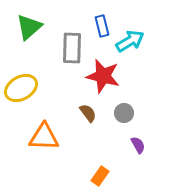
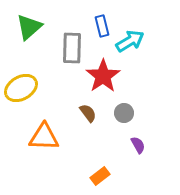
red star: rotated 24 degrees clockwise
orange rectangle: rotated 18 degrees clockwise
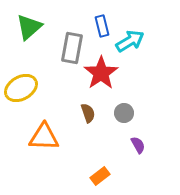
gray rectangle: rotated 8 degrees clockwise
red star: moved 2 px left, 3 px up
brown semicircle: rotated 18 degrees clockwise
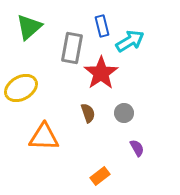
purple semicircle: moved 1 px left, 3 px down
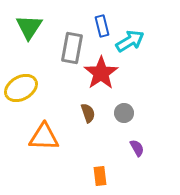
green triangle: rotated 16 degrees counterclockwise
orange rectangle: rotated 60 degrees counterclockwise
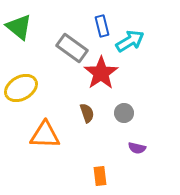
green triangle: moved 10 px left; rotated 24 degrees counterclockwise
gray rectangle: rotated 64 degrees counterclockwise
brown semicircle: moved 1 px left
orange triangle: moved 1 px right, 2 px up
purple semicircle: rotated 132 degrees clockwise
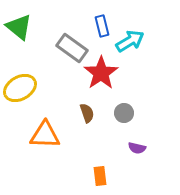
yellow ellipse: moved 1 px left
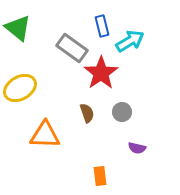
green triangle: moved 1 px left, 1 px down
gray circle: moved 2 px left, 1 px up
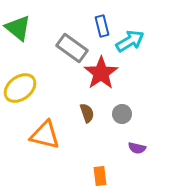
yellow ellipse: rotated 8 degrees counterclockwise
gray circle: moved 2 px down
orange triangle: rotated 12 degrees clockwise
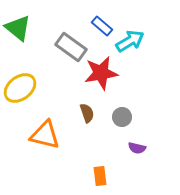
blue rectangle: rotated 35 degrees counterclockwise
gray rectangle: moved 1 px left, 1 px up
red star: rotated 24 degrees clockwise
gray circle: moved 3 px down
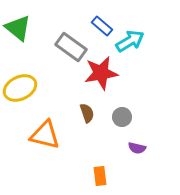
yellow ellipse: rotated 12 degrees clockwise
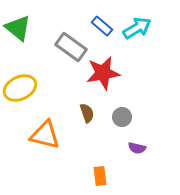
cyan arrow: moved 7 px right, 13 px up
red star: moved 2 px right
